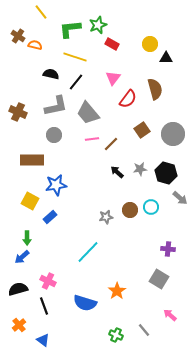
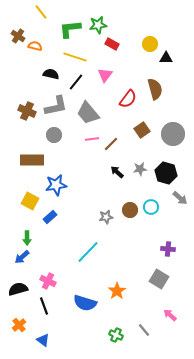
green star at (98, 25): rotated 12 degrees clockwise
orange semicircle at (35, 45): moved 1 px down
pink triangle at (113, 78): moved 8 px left, 3 px up
brown cross at (18, 112): moved 9 px right, 1 px up
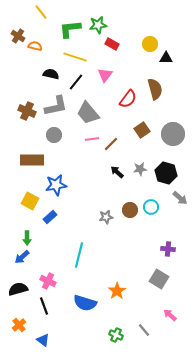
cyan line at (88, 252): moved 9 px left, 3 px down; rotated 30 degrees counterclockwise
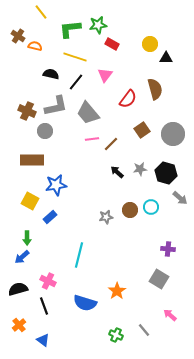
gray circle at (54, 135): moved 9 px left, 4 px up
